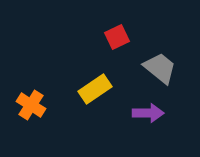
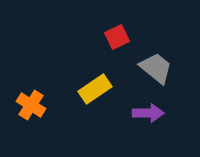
gray trapezoid: moved 4 px left
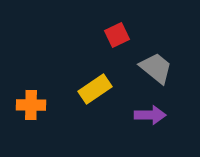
red square: moved 2 px up
orange cross: rotated 32 degrees counterclockwise
purple arrow: moved 2 px right, 2 px down
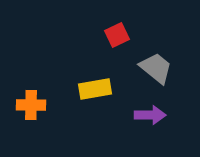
yellow rectangle: rotated 24 degrees clockwise
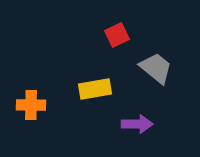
purple arrow: moved 13 px left, 9 px down
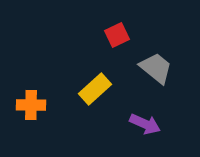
yellow rectangle: rotated 32 degrees counterclockwise
purple arrow: moved 8 px right; rotated 24 degrees clockwise
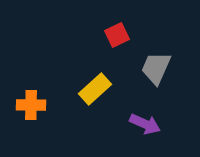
gray trapezoid: rotated 105 degrees counterclockwise
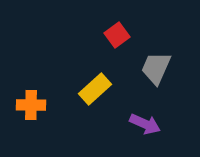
red square: rotated 10 degrees counterclockwise
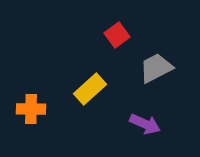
gray trapezoid: rotated 39 degrees clockwise
yellow rectangle: moved 5 px left
orange cross: moved 4 px down
